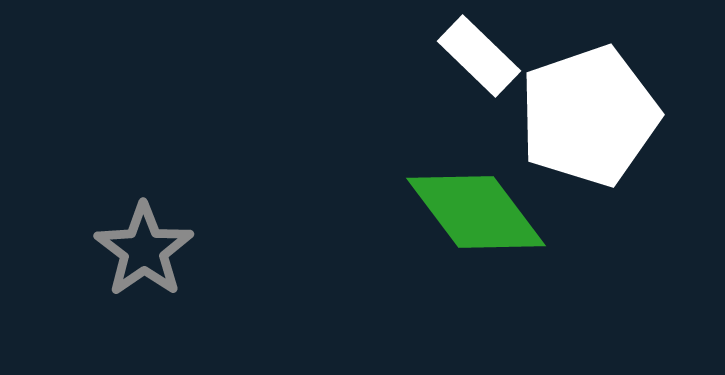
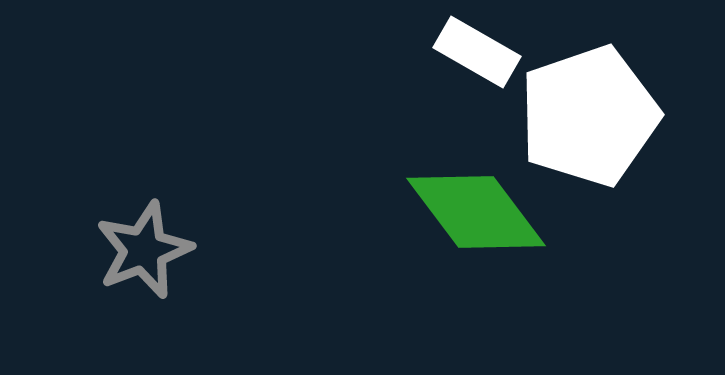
white rectangle: moved 2 px left, 4 px up; rotated 14 degrees counterclockwise
gray star: rotated 14 degrees clockwise
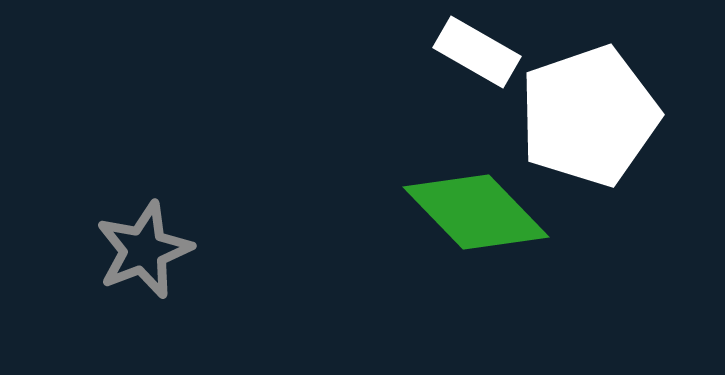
green diamond: rotated 7 degrees counterclockwise
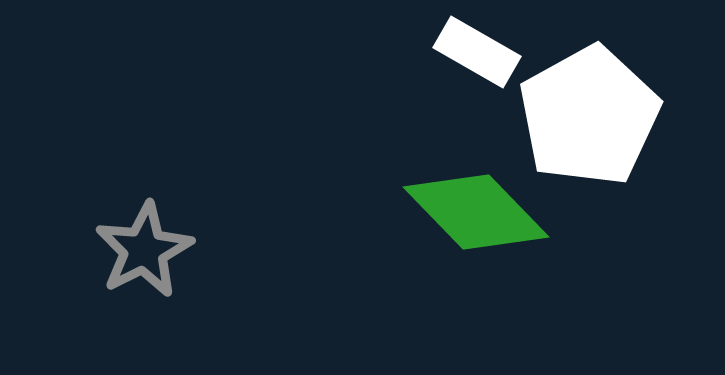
white pentagon: rotated 10 degrees counterclockwise
gray star: rotated 6 degrees counterclockwise
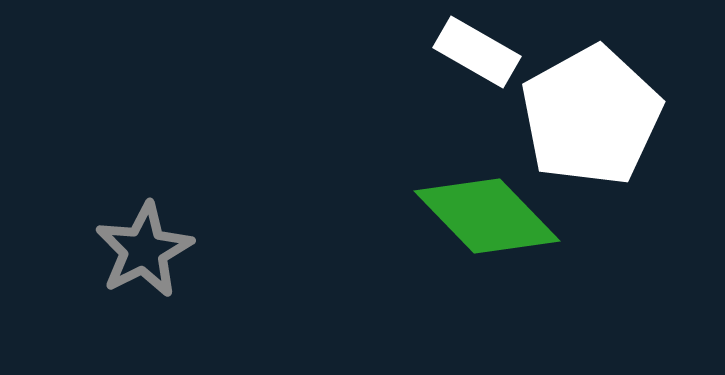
white pentagon: moved 2 px right
green diamond: moved 11 px right, 4 px down
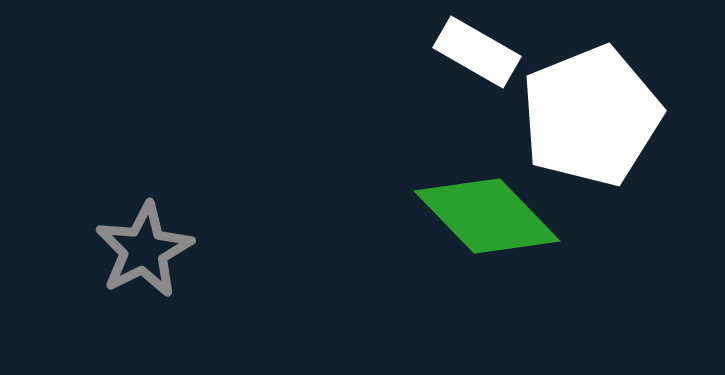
white pentagon: rotated 7 degrees clockwise
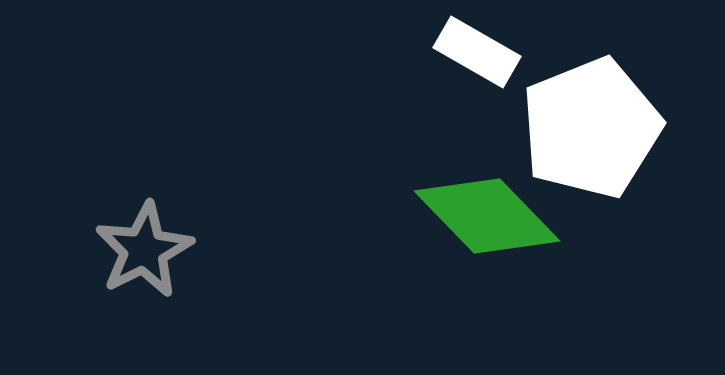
white pentagon: moved 12 px down
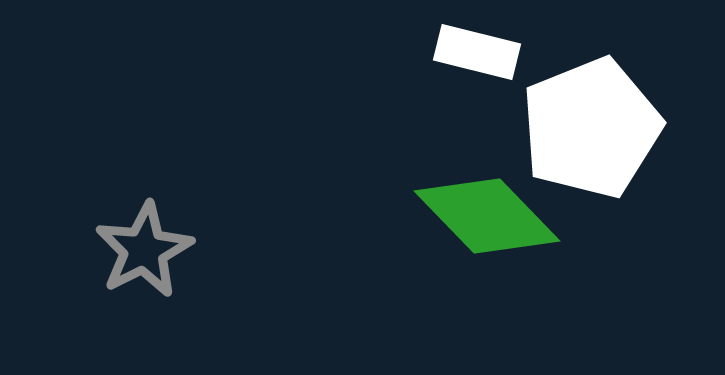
white rectangle: rotated 16 degrees counterclockwise
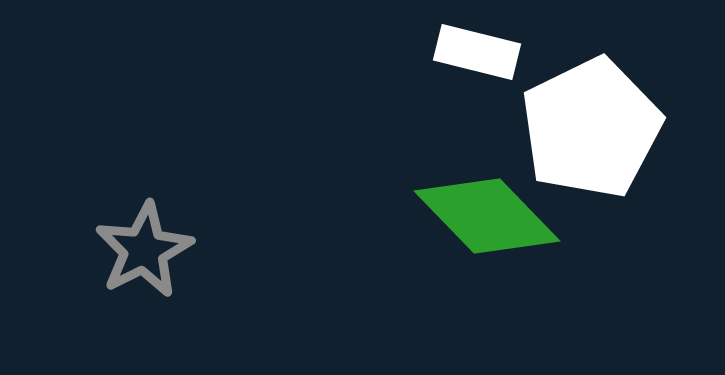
white pentagon: rotated 4 degrees counterclockwise
